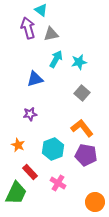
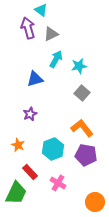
gray triangle: rotated 14 degrees counterclockwise
cyan star: moved 4 px down
purple star: rotated 16 degrees counterclockwise
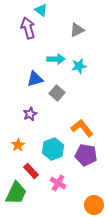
gray triangle: moved 26 px right, 4 px up
cyan arrow: rotated 60 degrees clockwise
gray square: moved 25 px left
orange star: rotated 16 degrees clockwise
red rectangle: moved 1 px right, 1 px up
orange circle: moved 1 px left, 3 px down
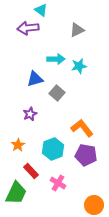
purple arrow: rotated 80 degrees counterclockwise
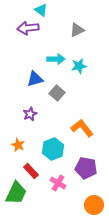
orange star: rotated 16 degrees counterclockwise
purple pentagon: moved 13 px down
